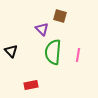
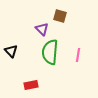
green semicircle: moved 3 px left
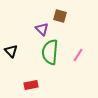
pink line: rotated 24 degrees clockwise
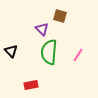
green semicircle: moved 1 px left
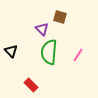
brown square: moved 1 px down
red rectangle: rotated 56 degrees clockwise
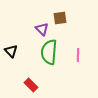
brown square: moved 1 px down; rotated 24 degrees counterclockwise
pink line: rotated 32 degrees counterclockwise
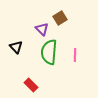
brown square: rotated 24 degrees counterclockwise
black triangle: moved 5 px right, 4 px up
pink line: moved 3 px left
